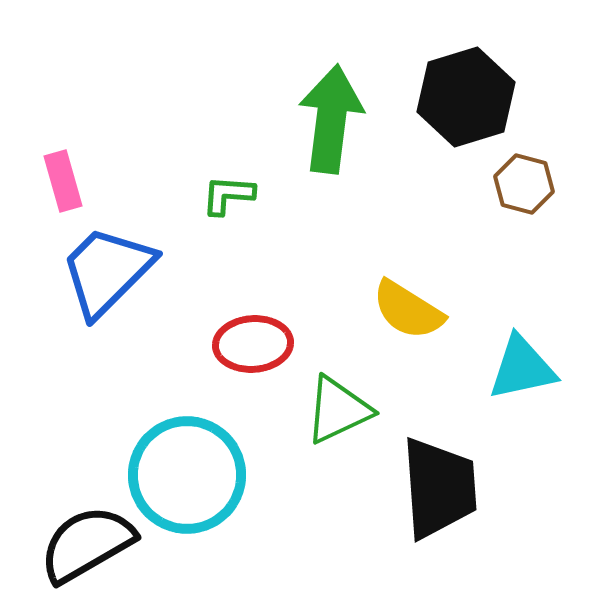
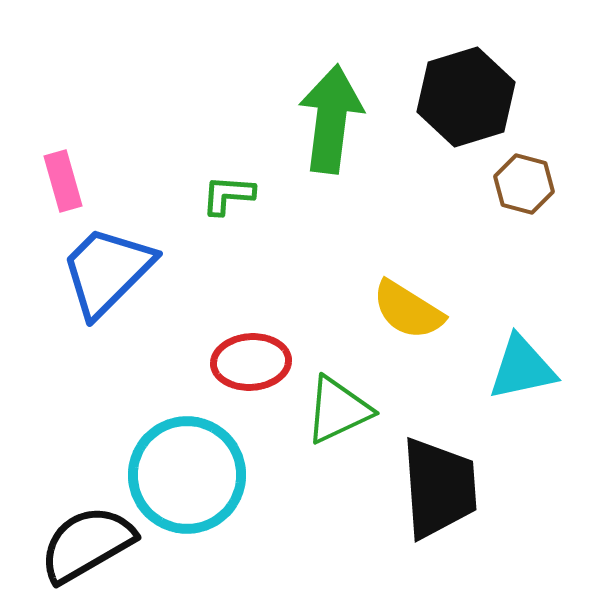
red ellipse: moved 2 px left, 18 px down
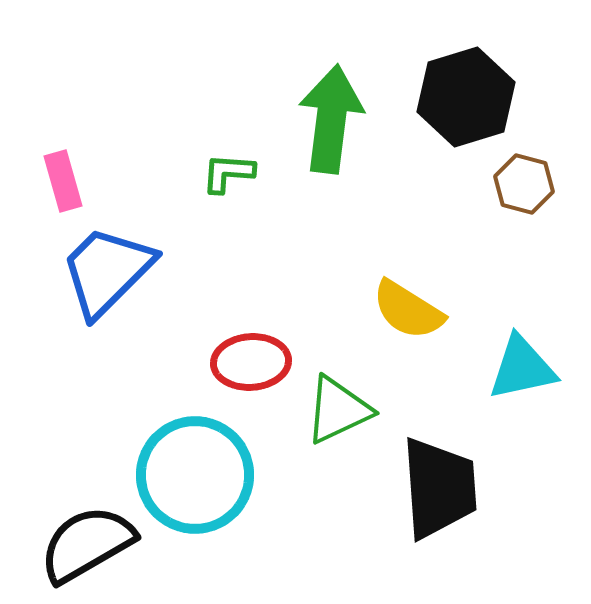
green L-shape: moved 22 px up
cyan circle: moved 8 px right
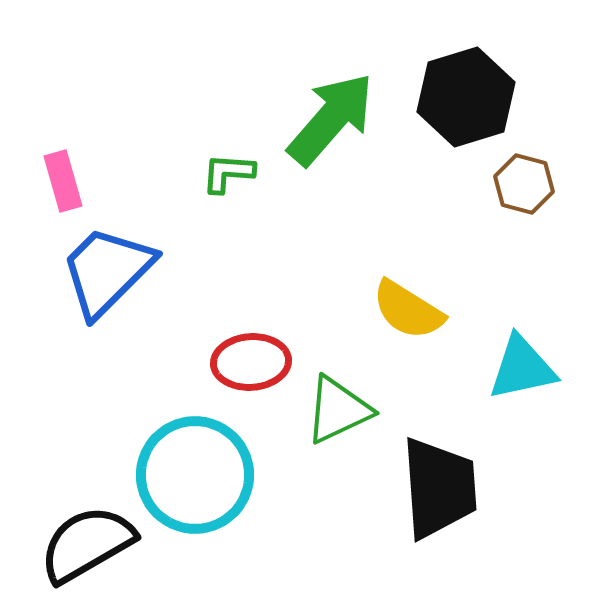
green arrow: rotated 34 degrees clockwise
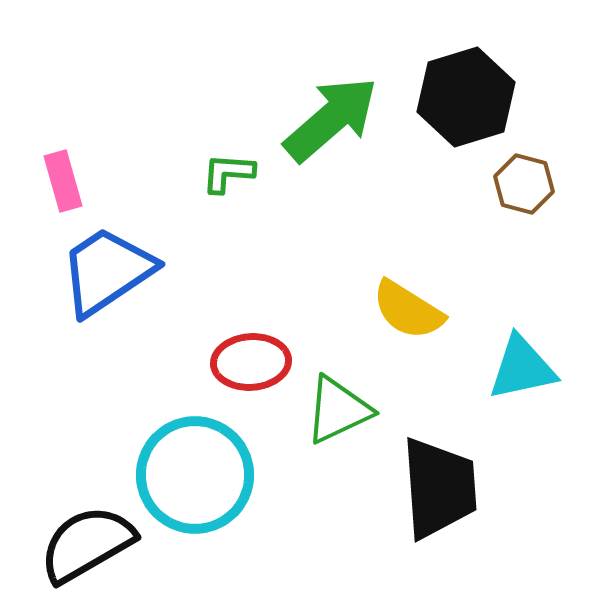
green arrow: rotated 8 degrees clockwise
blue trapezoid: rotated 11 degrees clockwise
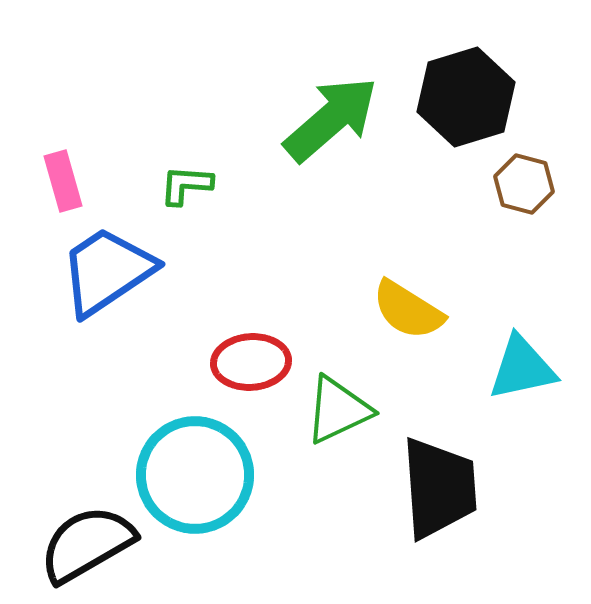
green L-shape: moved 42 px left, 12 px down
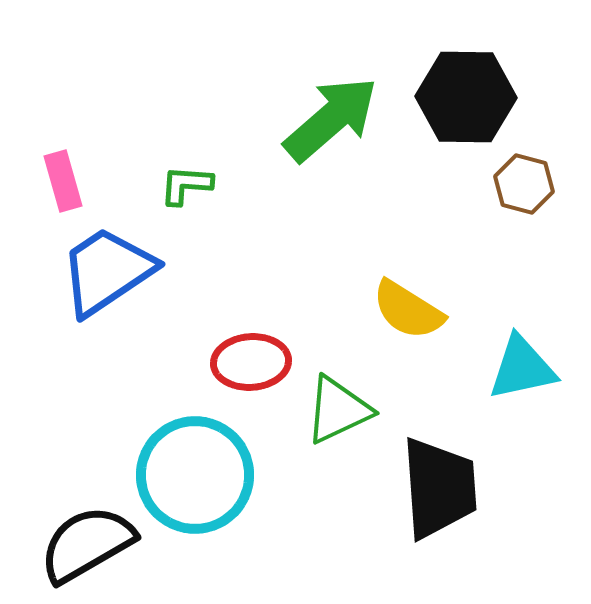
black hexagon: rotated 18 degrees clockwise
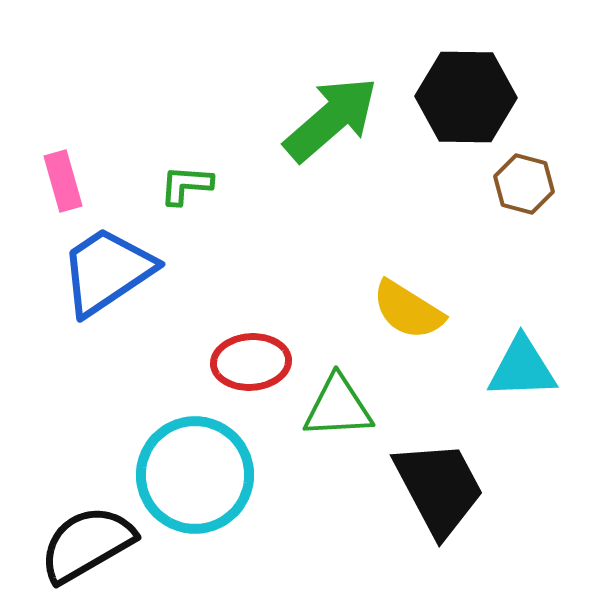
cyan triangle: rotated 10 degrees clockwise
green triangle: moved 3 px up; rotated 22 degrees clockwise
black trapezoid: rotated 24 degrees counterclockwise
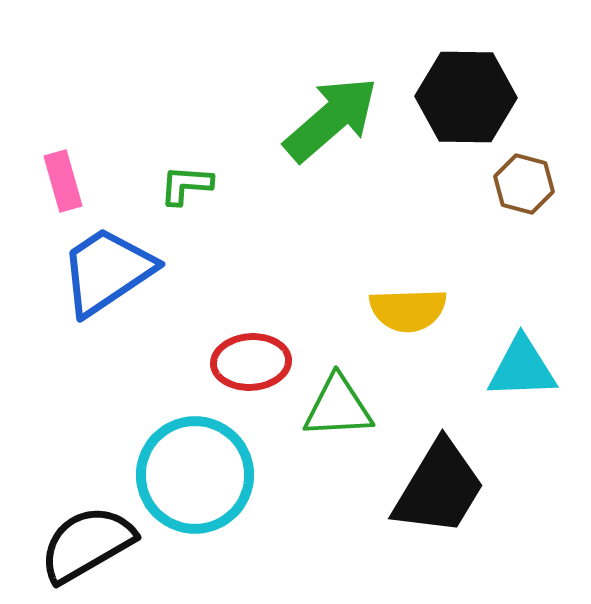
yellow semicircle: rotated 34 degrees counterclockwise
black trapezoid: rotated 59 degrees clockwise
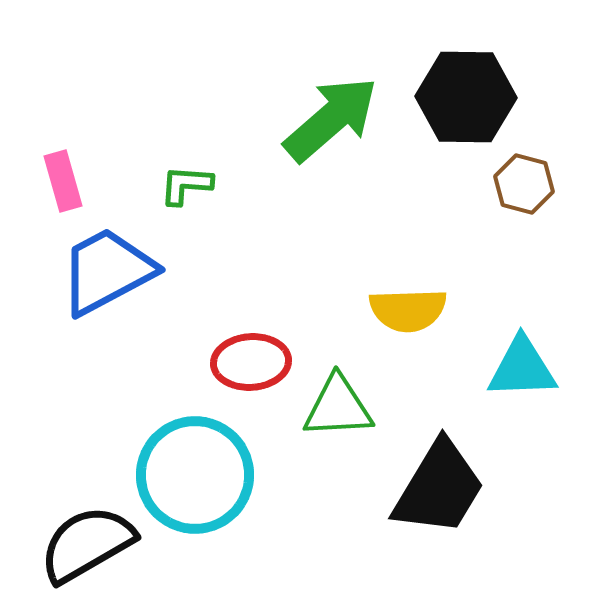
blue trapezoid: rotated 6 degrees clockwise
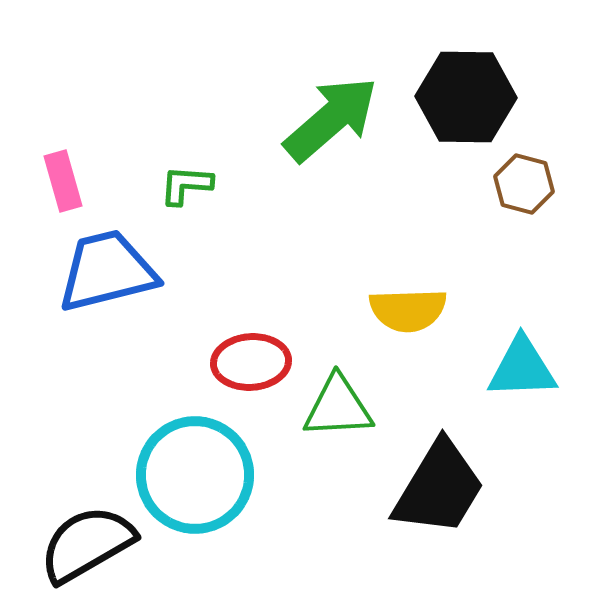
blue trapezoid: rotated 14 degrees clockwise
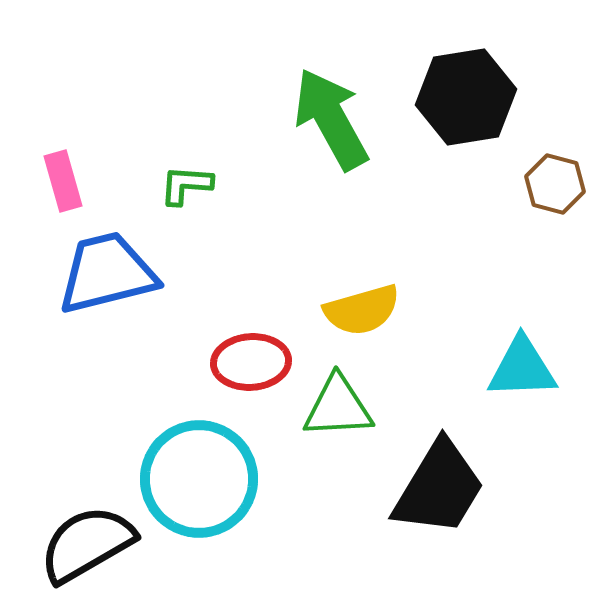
black hexagon: rotated 10 degrees counterclockwise
green arrow: rotated 78 degrees counterclockwise
brown hexagon: moved 31 px right
blue trapezoid: moved 2 px down
yellow semicircle: moved 46 px left; rotated 14 degrees counterclockwise
cyan circle: moved 4 px right, 4 px down
